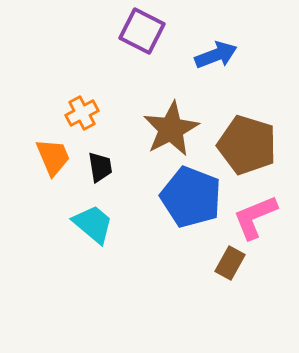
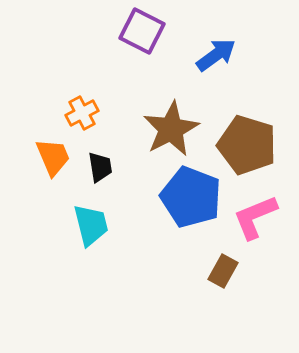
blue arrow: rotated 15 degrees counterclockwise
cyan trapezoid: moved 2 px left, 1 px down; rotated 36 degrees clockwise
brown rectangle: moved 7 px left, 8 px down
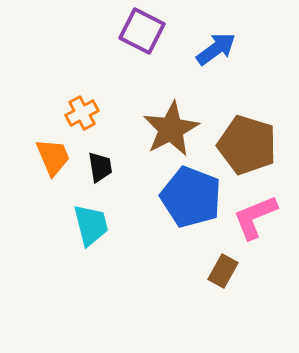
blue arrow: moved 6 px up
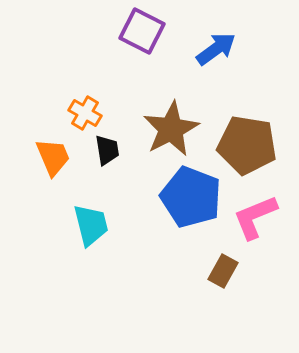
orange cross: moved 3 px right; rotated 32 degrees counterclockwise
brown pentagon: rotated 8 degrees counterclockwise
black trapezoid: moved 7 px right, 17 px up
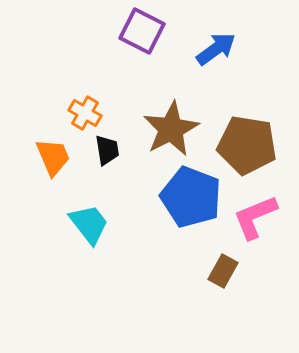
cyan trapezoid: moved 2 px left, 1 px up; rotated 24 degrees counterclockwise
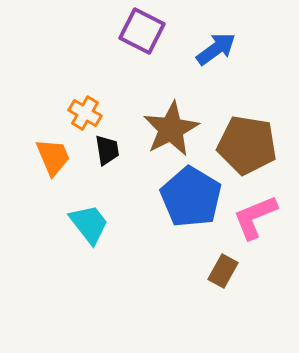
blue pentagon: rotated 10 degrees clockwise
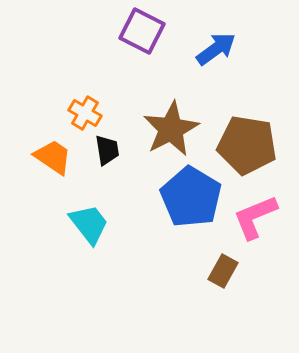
orange trapezoid: rotated 33 degrees counterclockwise
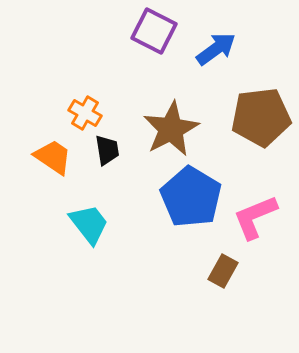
purple square: moved 12 px right
brown pentagon: moved 14 px right, 28 px up; rotated 16 degrees counterclockwise
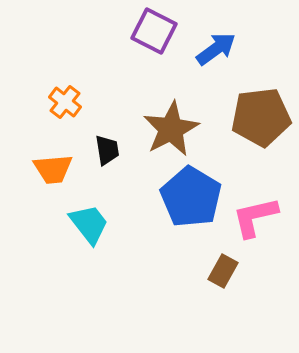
orange cross: moved 20 px left, 11 px up; rotated 8 degrees clockwise
orange trapezoid: moved 12 px down; rotated 141 degrees clockwise
pink L-shape: rotated 9 degrees clockwise
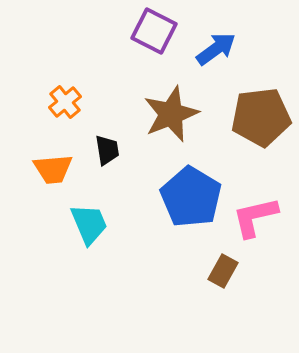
orange cross: rotated 12 degrees clockwise
brown star: moved 15 px up; rotated 6 degrees clockwise
cyan trapezoid: rotated 15 degrees clockwise
